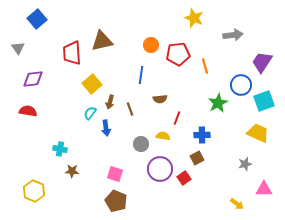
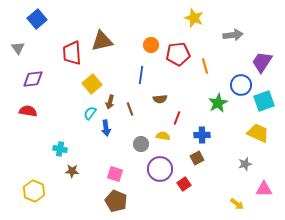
red square: moved 6 px down
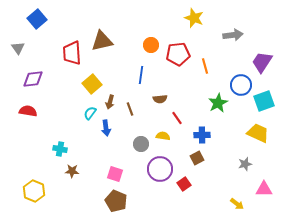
red line: rotated 56 degrees counterclockwise
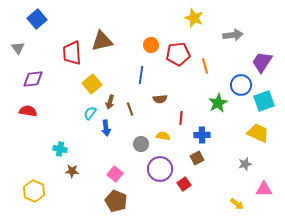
red line: moved 4 px right; rotated 40 degrees clockwise
pink square: rotated 21 degrees clockwise
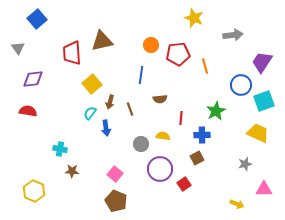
green star: moved 2 px left, 8 px down
yellow arrow: rotated 16 degrees counterclockwise
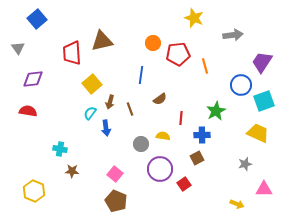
orange circle: moved 2 px right, 2 px up
brown semicircle: rotated 32 degrees counterclockwise
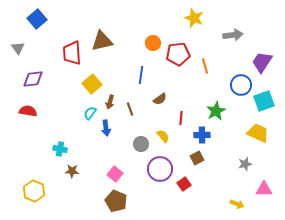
yellow semicircle: rotated 40 degrees clockwise
